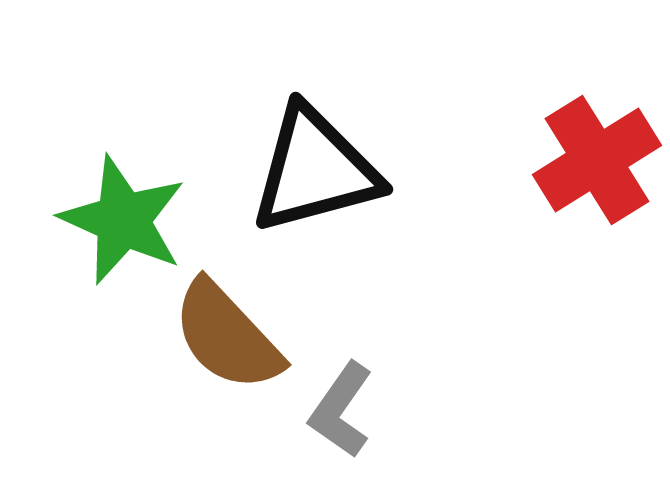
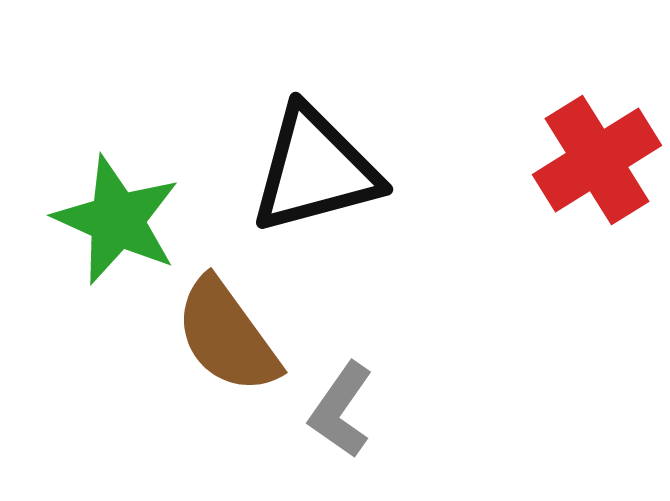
green star: moved 6 px left
brown semicircle: rotated 7 degrees clockwise
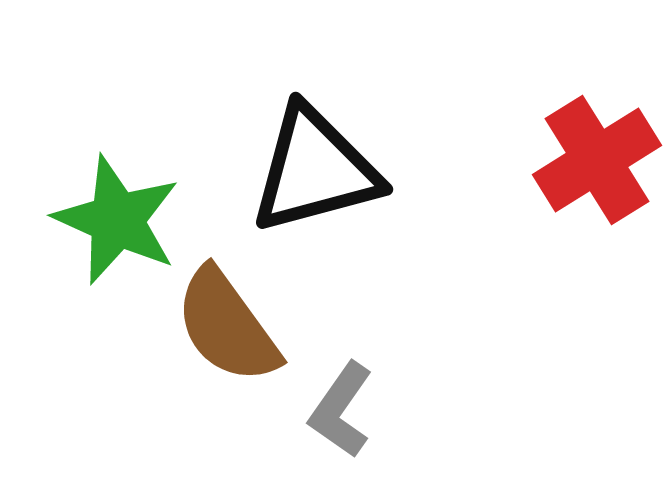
brown semicircle: moved 10 px up
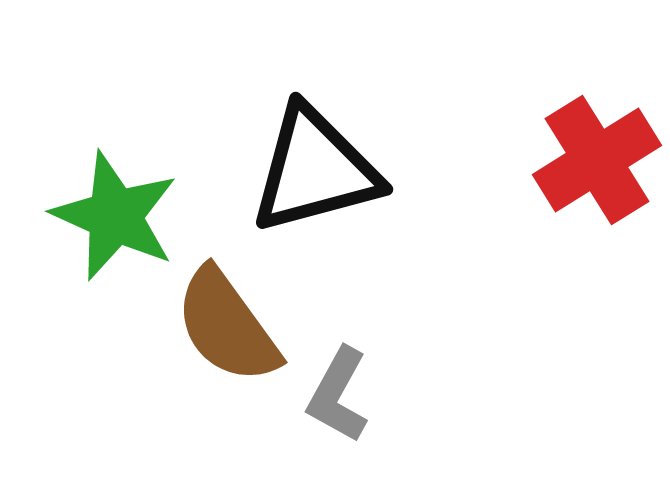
green star: moved 2 px left, 4 px up
gray L-shape: moved 3 px left, 15 px up; rotated 6 degrees counterclockwise
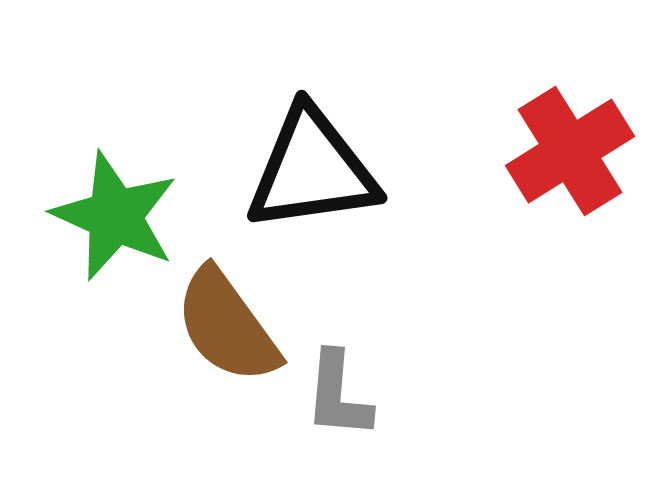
red cross: moved 27 px left, 9 px up
black triangle: moved 3 px left; rotated 7 degrees clockwise
gray L-shape: rotated 24 degrees counterclockwise
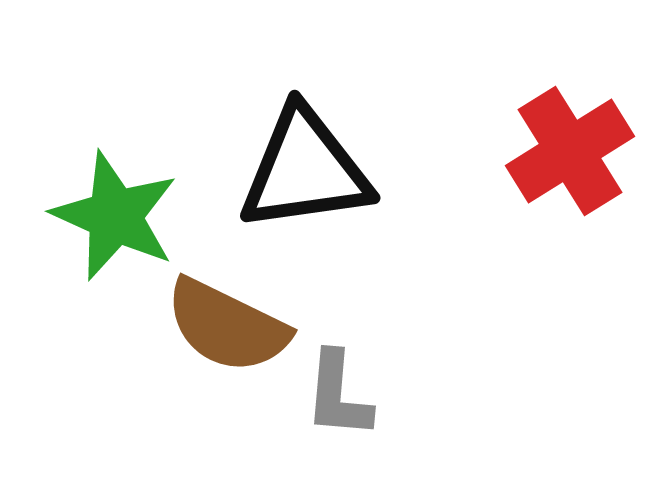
black triangle: moved 7 px left
brown semicircle: rotated 28 degrees counterclockwise
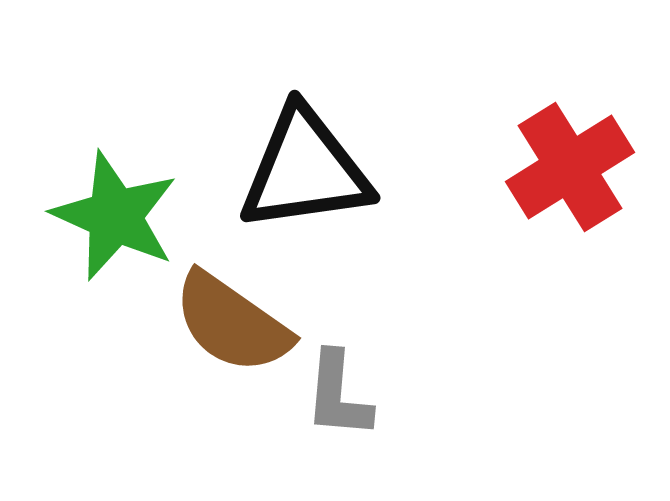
red cross: moved 16 px down
brown semicircle: moved 5 px right, 3 px up; rotated 9 degrees clockwise
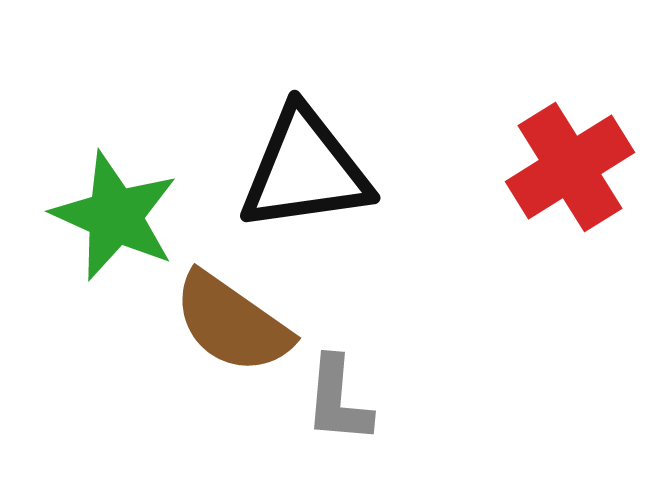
gray L-shape: moved 5 px down
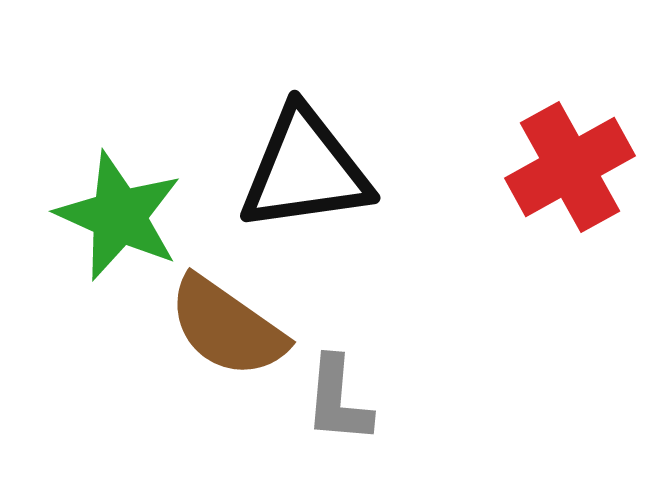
red cross: rotated 3 degrees clockwise
green star: moved 4 px right
brown semicircle: moved 5 px left, 4 px down
